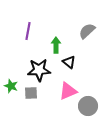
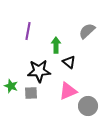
black star: moved 1 px down
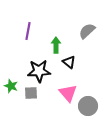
pink triangle: moved 2 px down; rotated 48 degrees counterclockwise
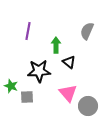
gray semicircle: rotated 24 degrees counterclockwise
gray square: moved 4 px left, 4 px down
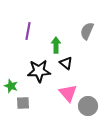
black triangle: moved 3 px left, 1 px down
gray square: moved 4 px left, 6 px down
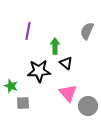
green arrow: moved 1 px left, 1 px down
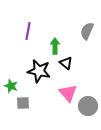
black star: rotated 15 degrees clockwise
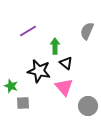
purple line: rotated 48 degrees clockwise
pink triangle: moved 4 px left, 6 px up
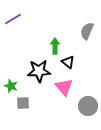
purple line: moved 15 px left, 12 px up
black triangle: moved 2 px right, 1 px up
black star: rotated 15 degrees counterclockwise
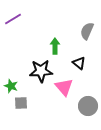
black triangle: moved 11 px right, 1 px down
black star: moved 2 px right
gray square: moved 2 px left
